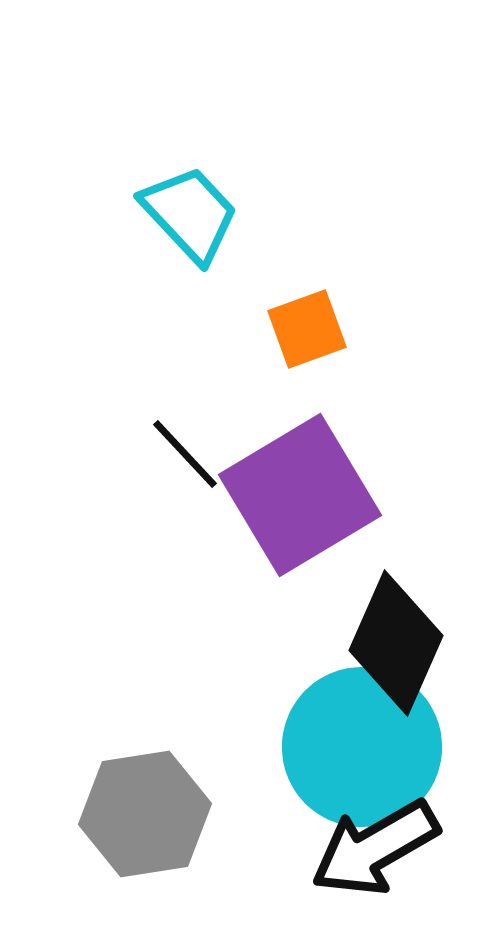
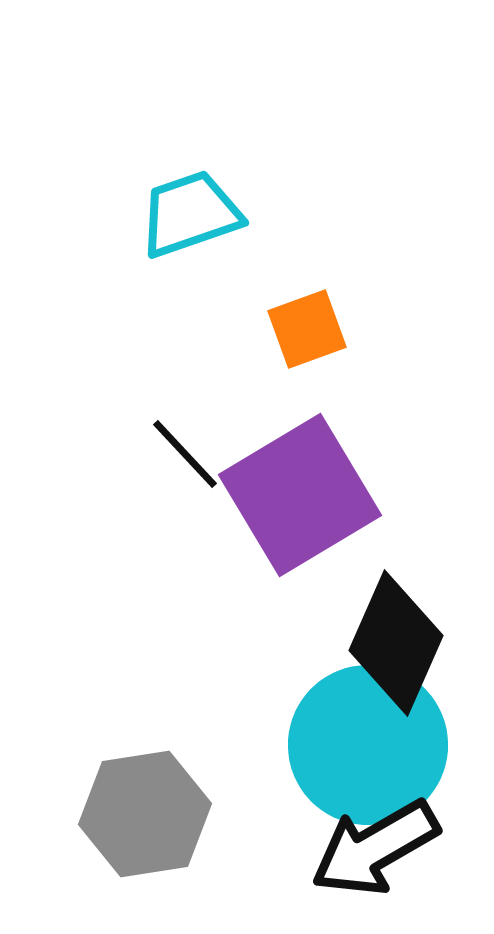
cyan trapezoid: rotated 66 degrees counterclockwise
cyan circle: moved 6 px right, 2 px up
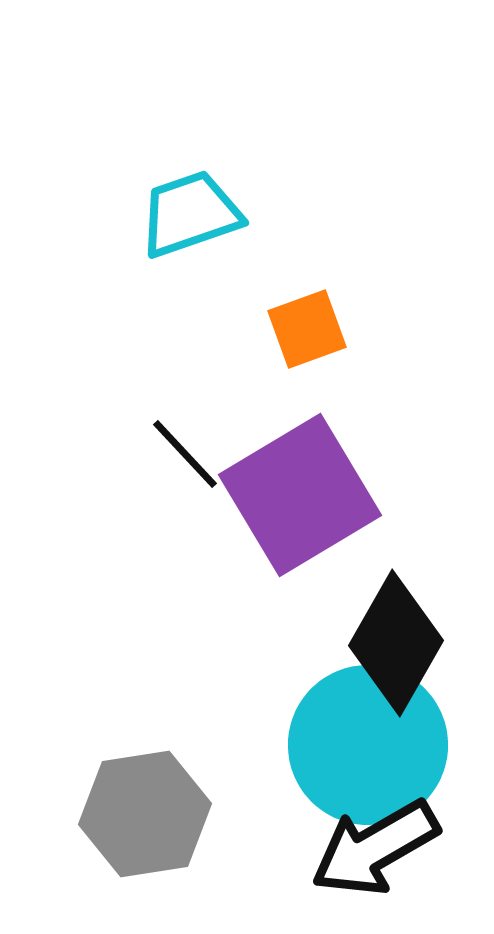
black diamond: rotated 6 degrees clockwise
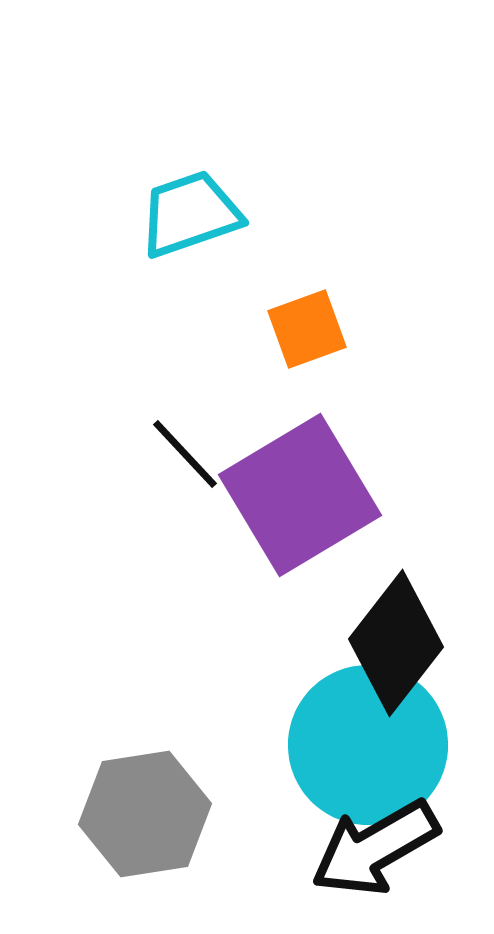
black diamond: rotated 8 degrees clockwise
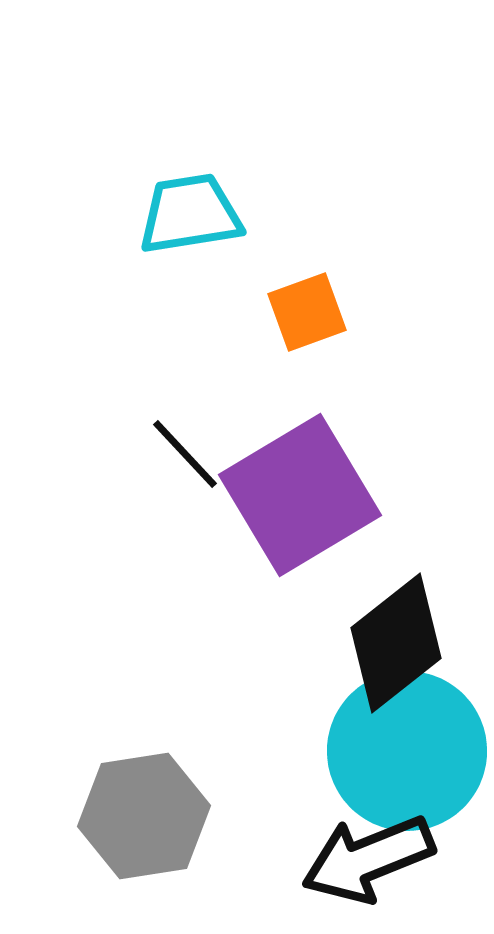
cyan trapezoid: rotated 10 degrees clockwise
orange square: moved 17 px up
black diamond: rotated 14 degrees clockwise
cyan circle: moved 39 px right, 6 px down
gray hexagon: moved 1 px left, 2 px down
black arrow: moved 7 px left, 11 px down; rotated 8 degrees clockwise
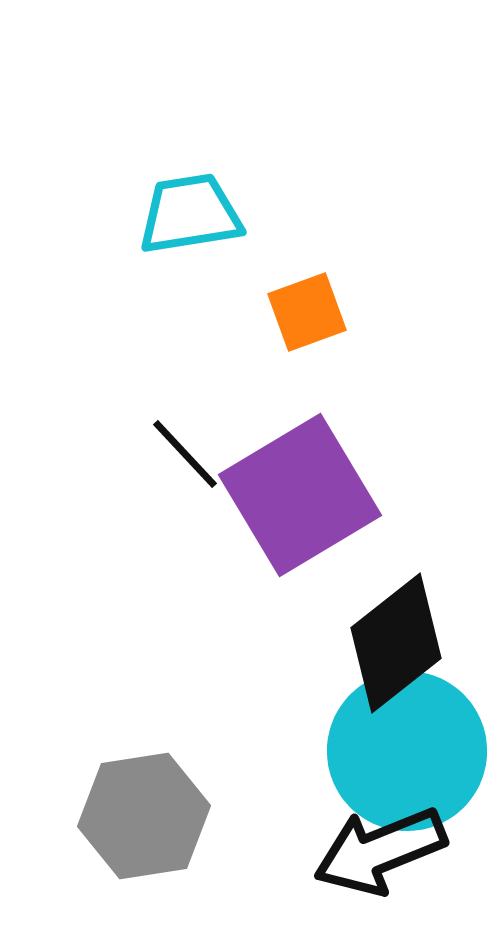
black arrow: moved 12 px right, 8 px up
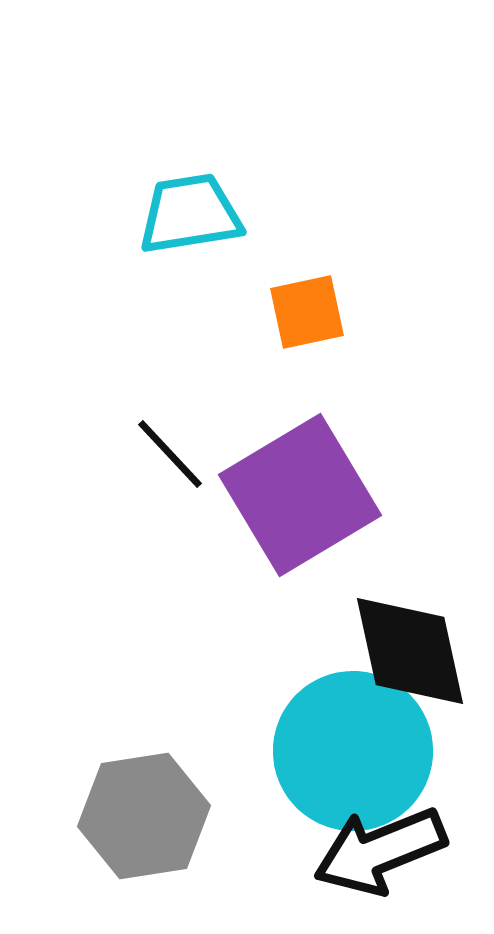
orange square: rotated 8 degrees clockwise
black line: moved 15 px left
black diamond: moved 14 px right, 8 px down; rotated 64 degrees counterclockwise
cyan circle: moved 54 px left
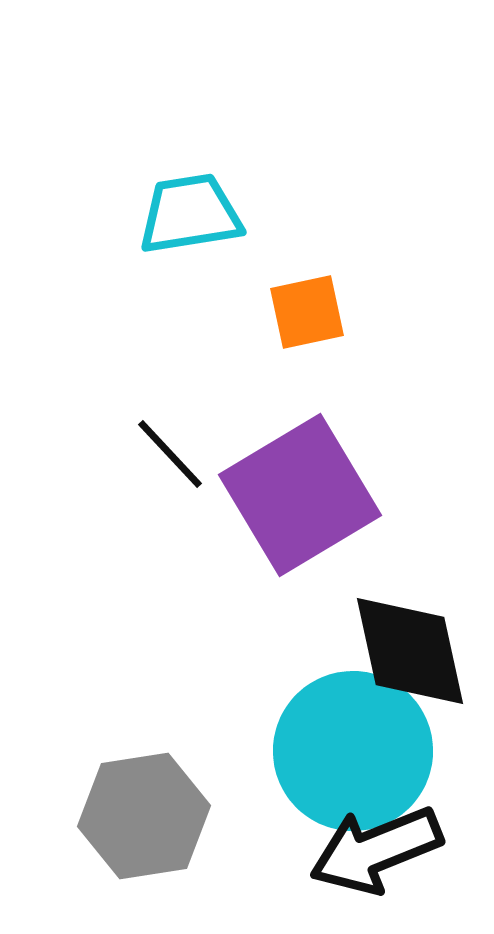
black arrow: moved 4 px left, 1 px up
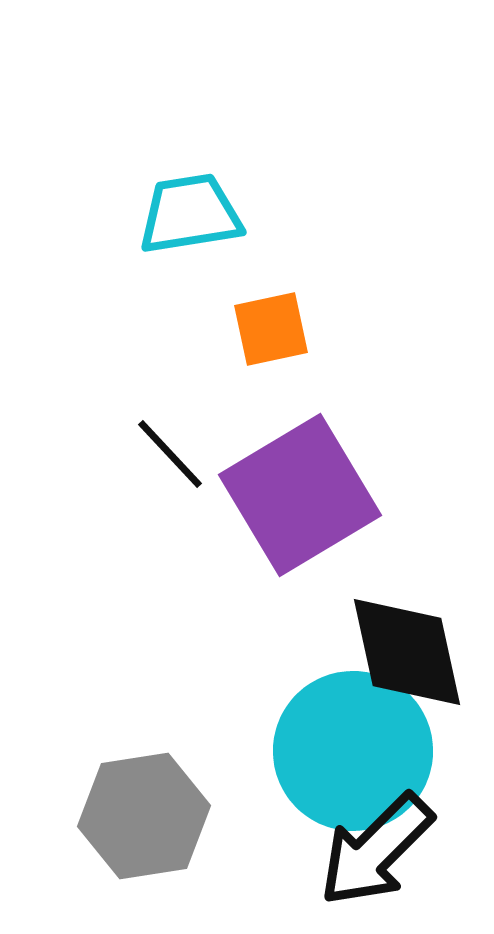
orange square: moved 36 px left, 17 px down
black diamond: moved 3 px left, 1 px down
black arrow: rotated 23 degrees counterclockwise
